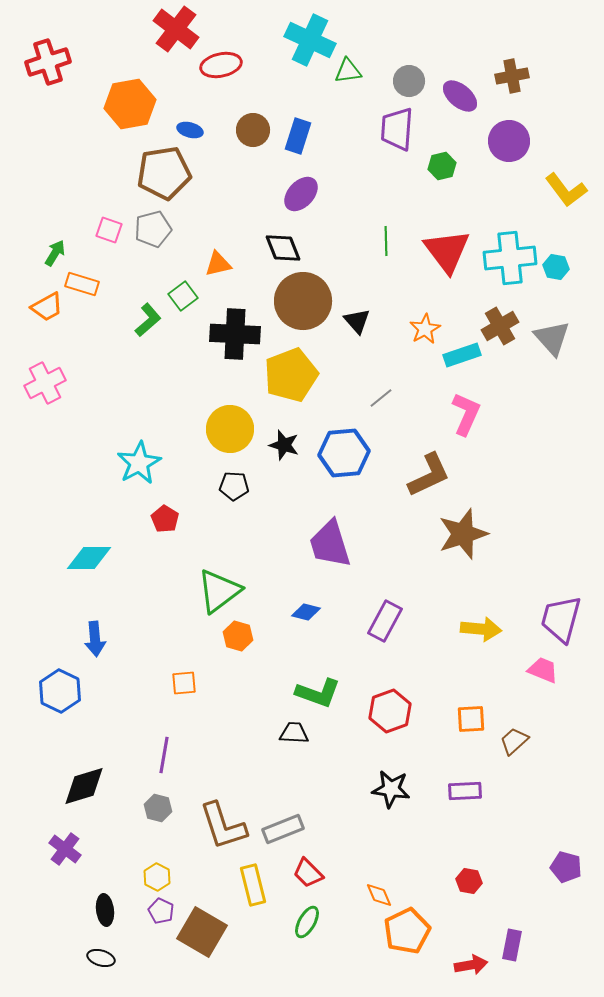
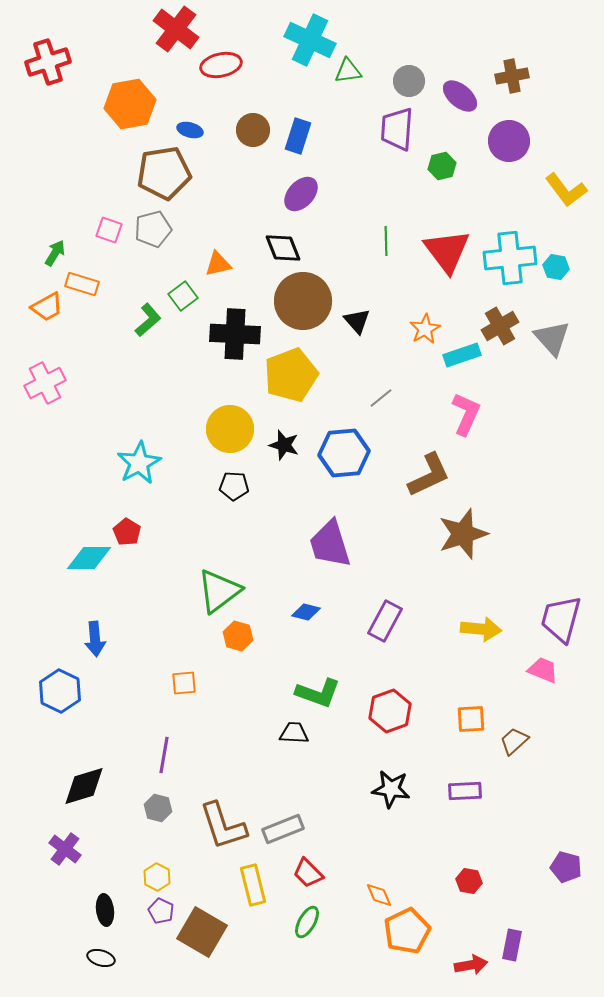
red pentagon at (165, 519): moved 38 px left, 13 px down
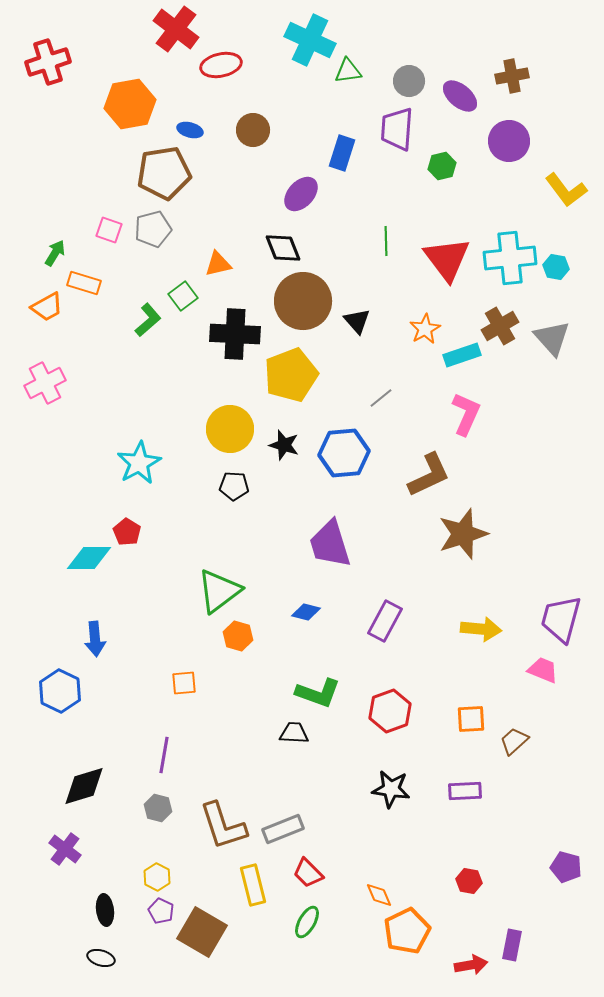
blue rectangle at (298, 136): moved 44 px right, 17 px down
red triangle at (447, 251): moved 8 px down
orange rectangle at (82, 284): moved 2 px right, 1 px up
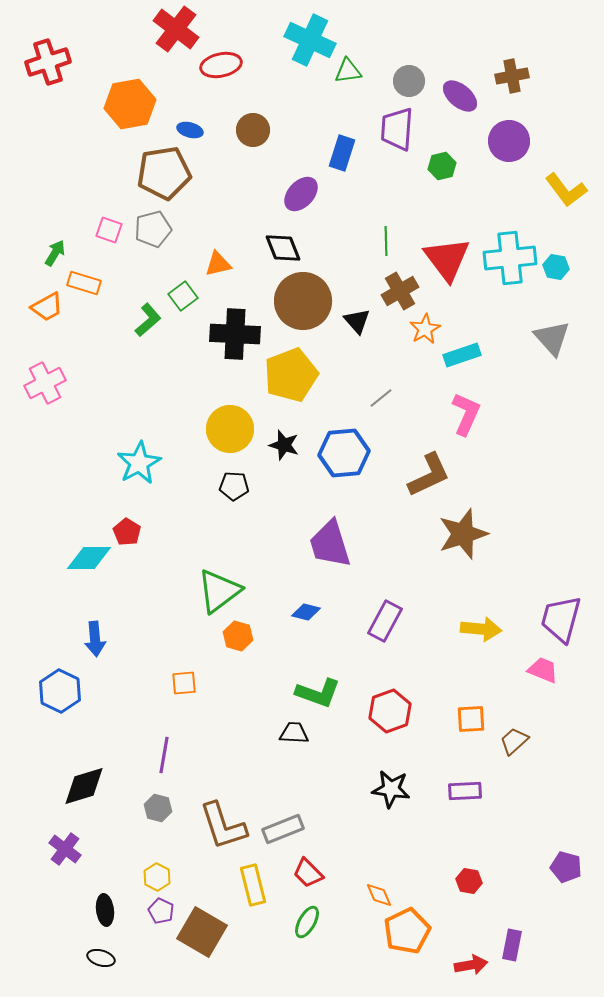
brown cross at (500, 326): moved 100 px left, 35 px up
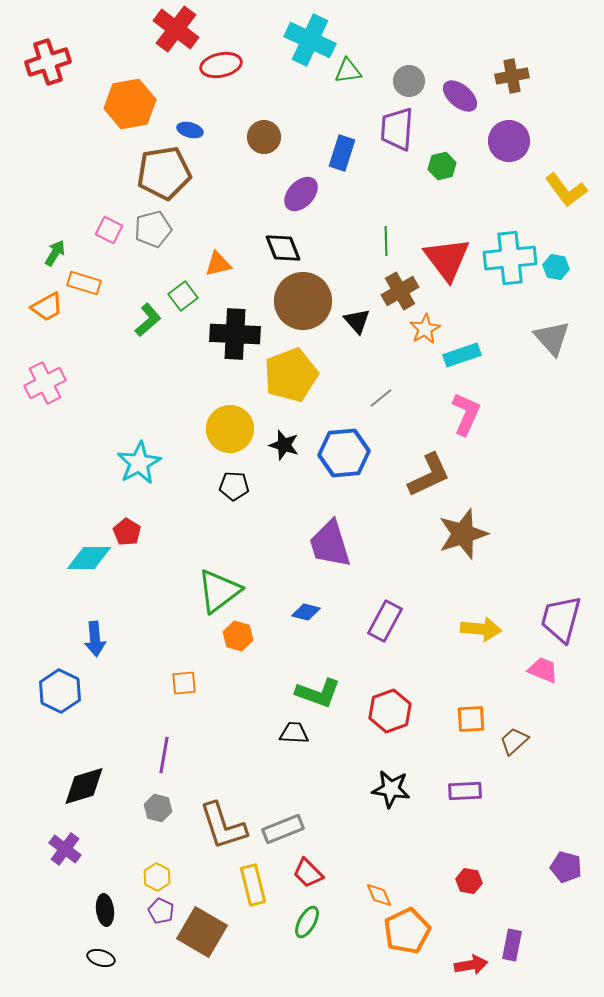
brown circle at (253, 130): moved 11 px right, 7 px down
pink square at (109, 230): rotated 8 degrees clockwise
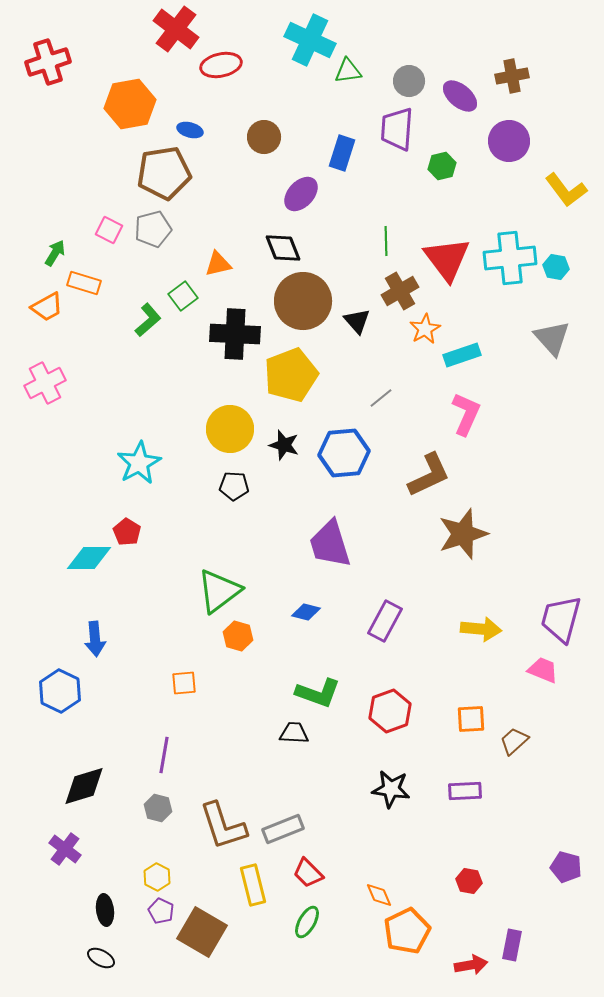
black ellipse at (101, 958): rotated 12 degrees clockwise
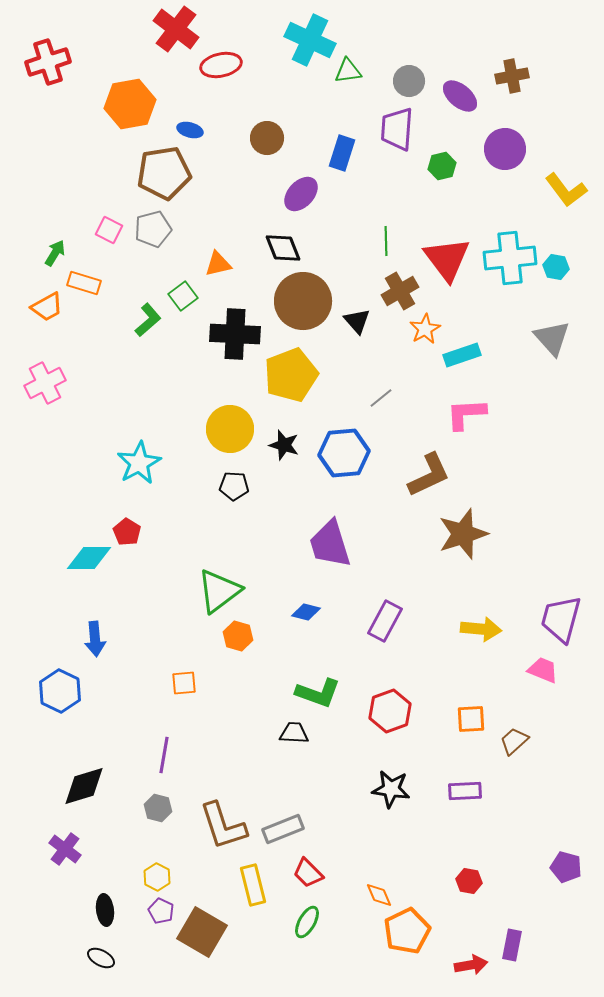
brown circle at (264, 137): moved 3 px right, 1 px down
purple circle at (509, 141): moved 4 px left, 8 px down
pink L-shape at (466, 414): rotated 117 degrees counterclockwise
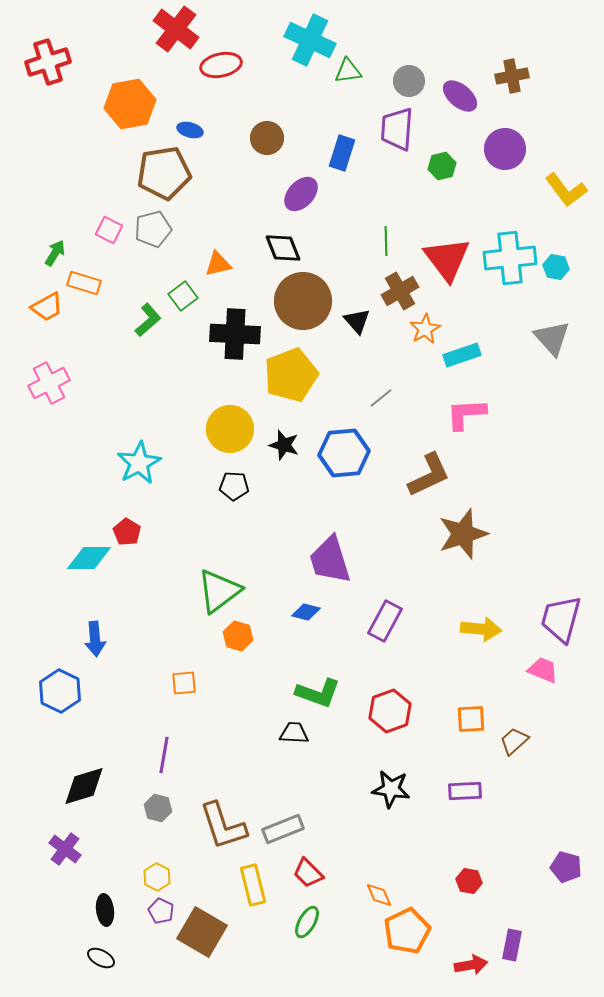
pink cross at (45, 383): moved 4 px right
purple trapezoid at (330, 544): moved 16 px down
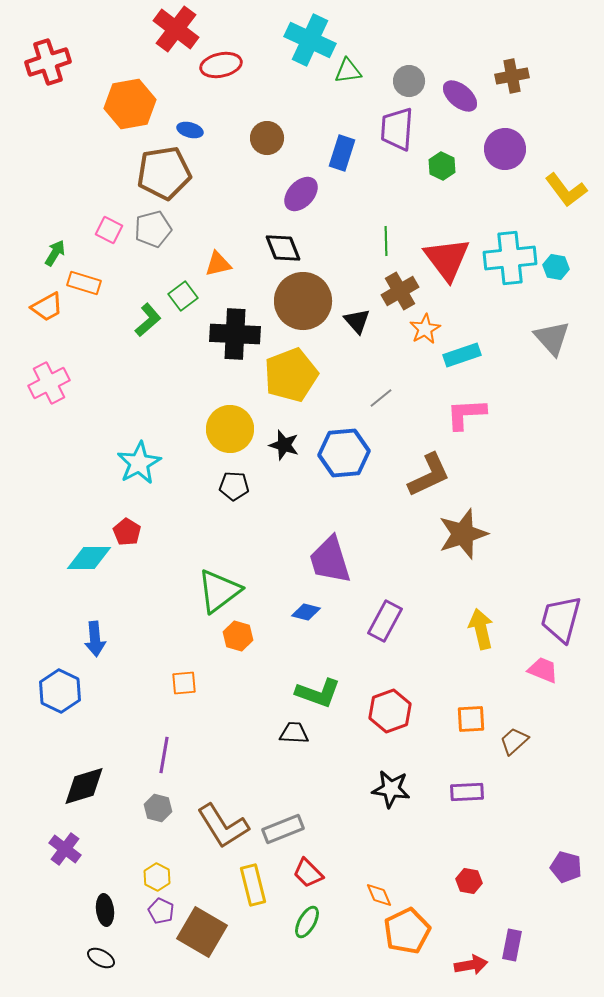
green hexagon at (442, 166): rotated 20 degrees counterclockwise
yellow arrow at (481, 629): rotated 108 degrees counterclockwise
purple rectangle at (465, 791): moved 2 px right, 1 px down
brown L-shape at (223, 826): rotated 14 degrees counterclockwise
